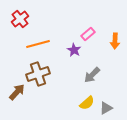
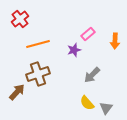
purple star: rotated 24 degrees clockwise
yellow semicircle: rotated 91 degrees clockwise
gray triangle: rotated 24 degrees counterclockwise
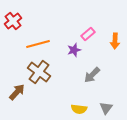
red cross: moved 7 px left, 2 px down
brown cross: moved 1 px right, 2 px up; rotated 35 degrees counterclockwise
yellow semicircle: moved 8 px left, 6 px down; rotated 42 degrees counterclockwise
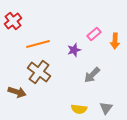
pink rectangle: moved 6 px right
brown arrow: rotated 66 degrees clockwise
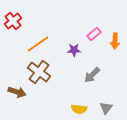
orange line: rotated 20 degrees counterclockwise
purple star: rotated 16 degrees clockwise
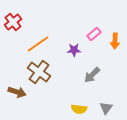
red cross: moved 1 px down
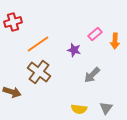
red cross: rotated 24 degrees clockwise
pink rectangle: moved 1 px right
purple star: rotated 16 degrees clockwise
brown arrow: moved 5 px left
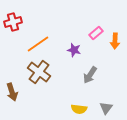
pink rectangle: moved 1 px right, 1 px up
gray arrow: moved 2 px left; rotated 12 degrees counterclockwise
brown arrow: rotated 54 degrees clockwise
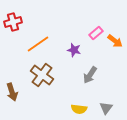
orange arrow: rotated 56 degrees counterclockwise
brown cross: moved 3 px right, 3 px down
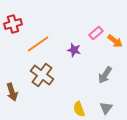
red cross: moved 2 px down
gray arrow: moved 15 px right
yellow semicircle: rotated 63 degrees clockwise
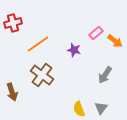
red cross: moved 1 px up
gray triangle: moved 5 px left
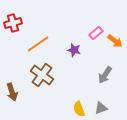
gray triangle: rotated 32 degrees clockwise
